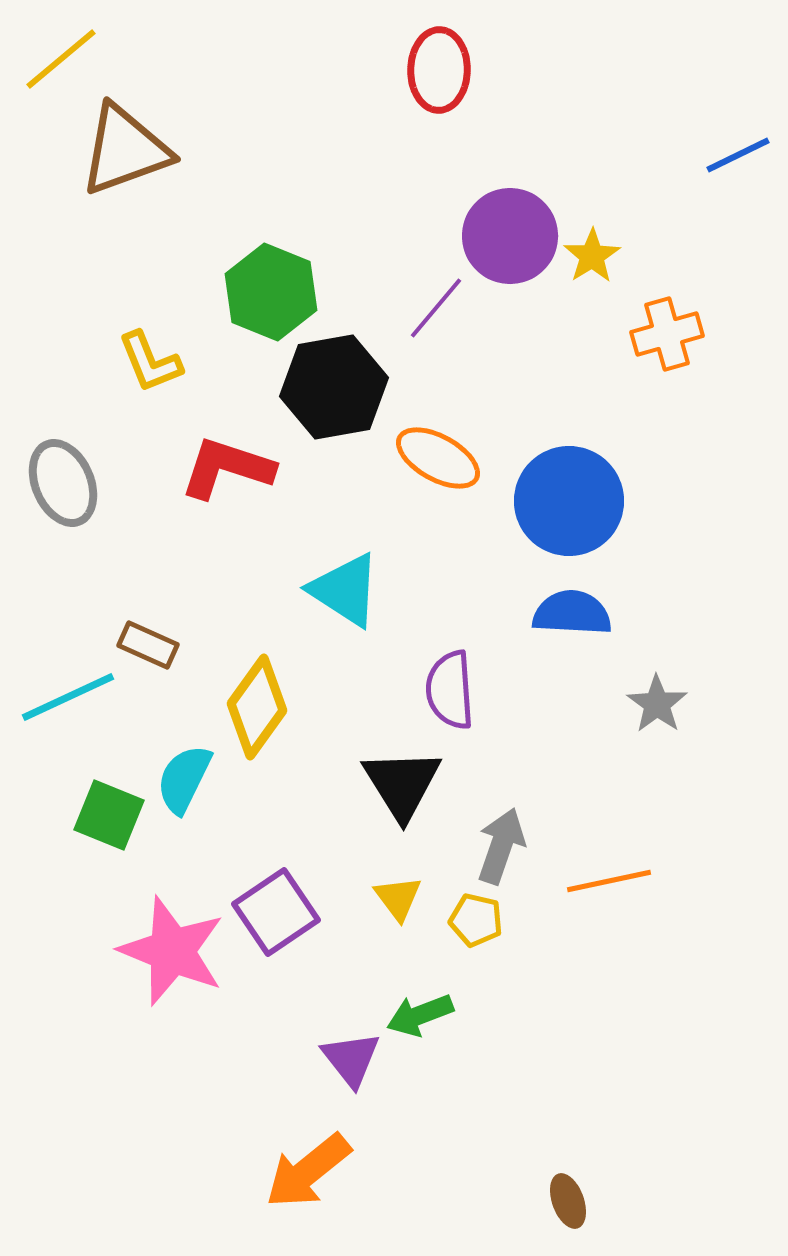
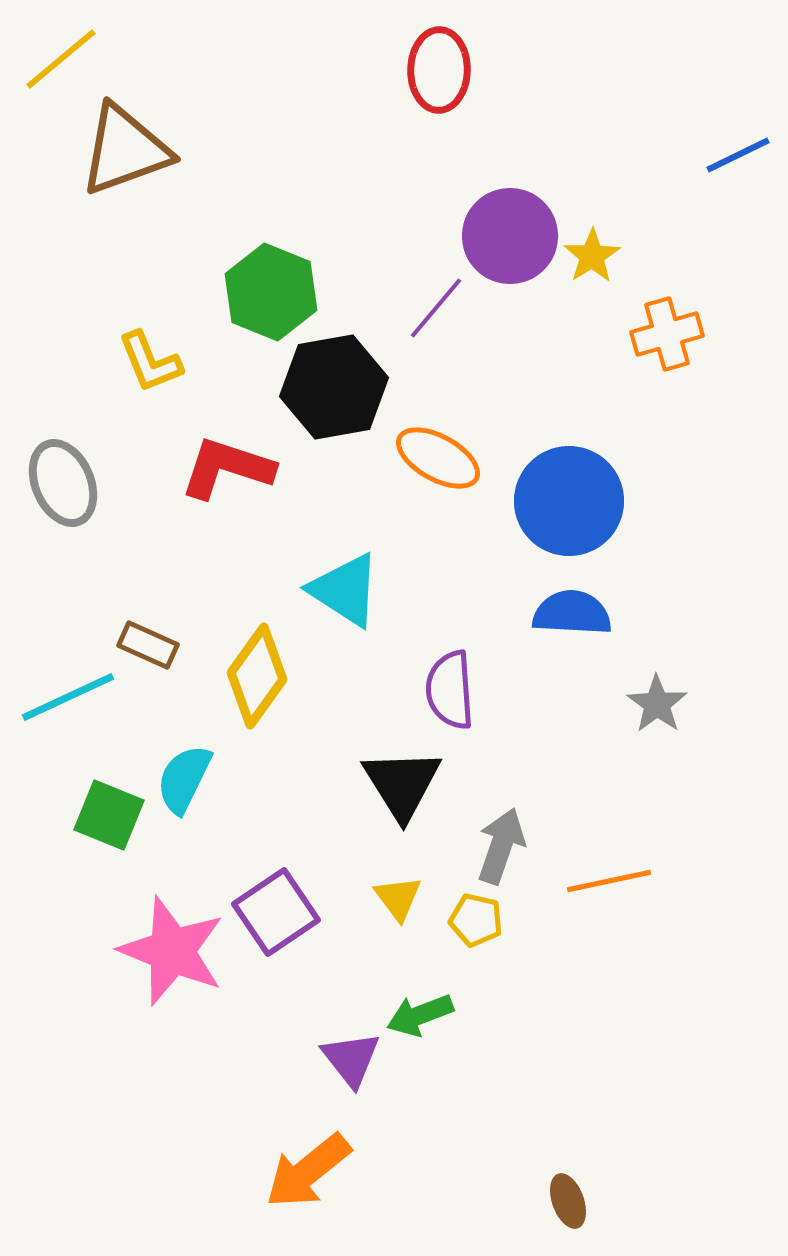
yellow diamond: moved 31 px up
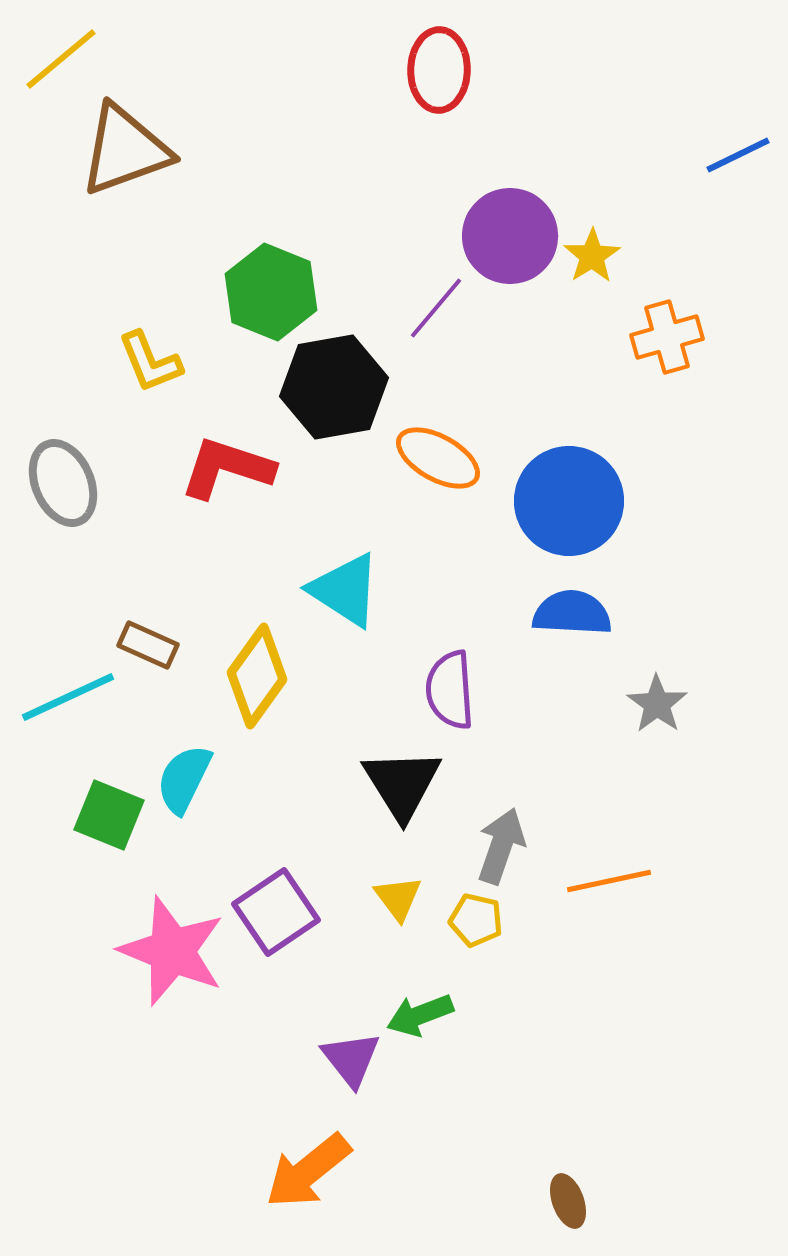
orange cross: moved 3 px down
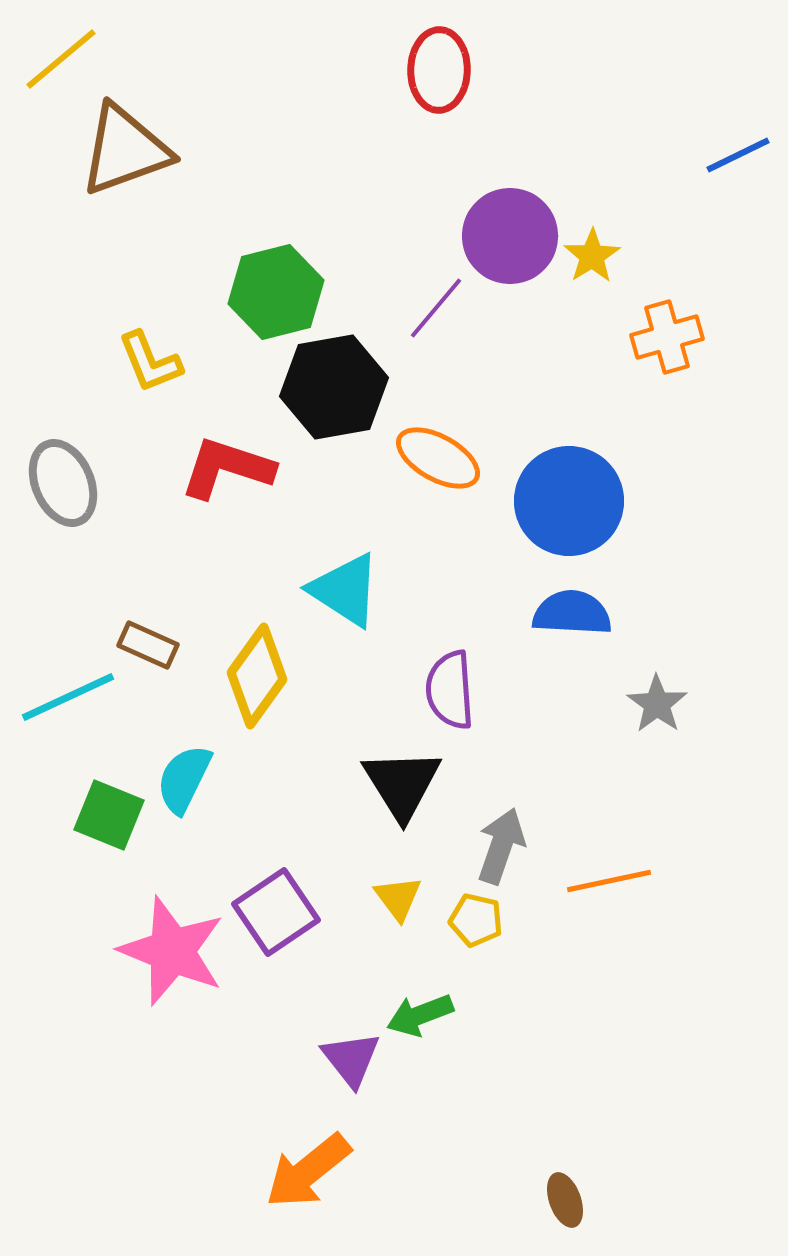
green hexagon: moved 5 px right; rotated 24 degrees clockwise
brown ellipse: moved 3 px left, 1 px up
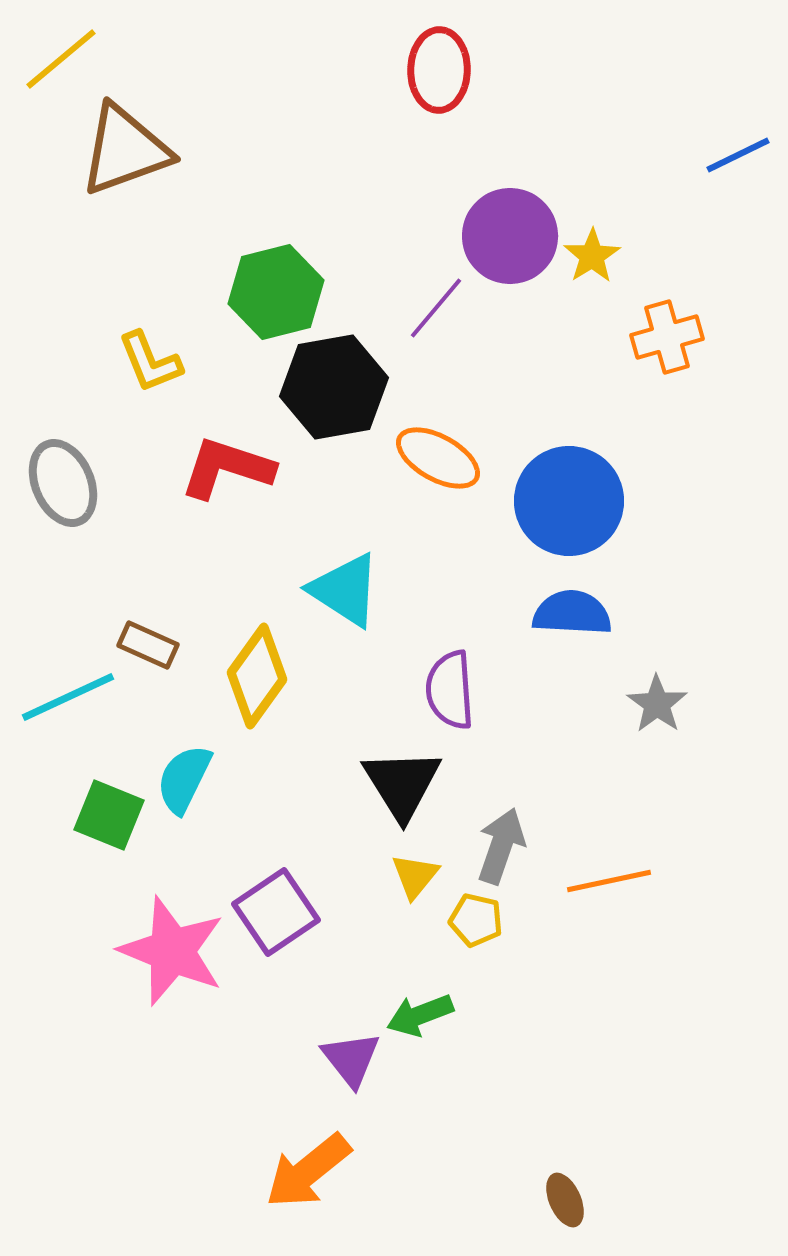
yellow triangle: moved 17 px right, 22 px up; rotated 16 degrees clockwise
brown ellipse: rotated 4 degrees counterclockwise
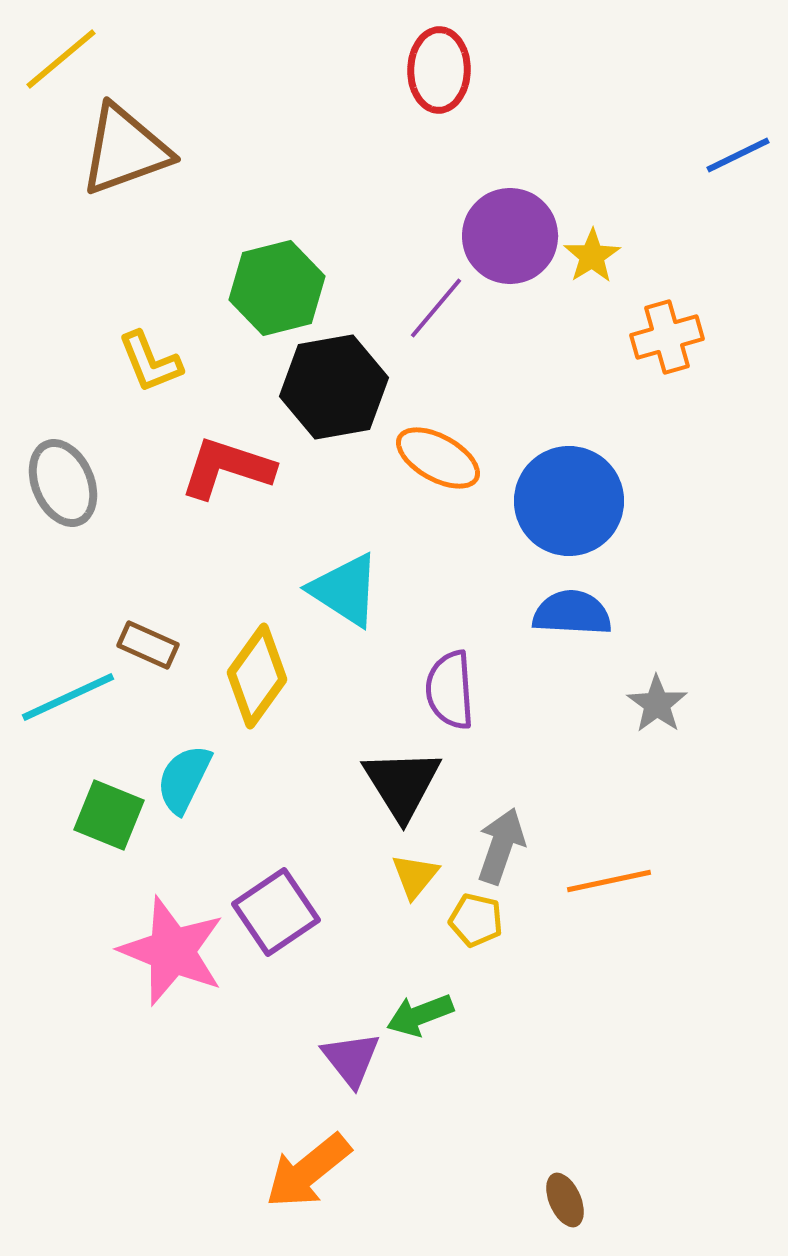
green hexagon: moved 1 px right, 4 px up
